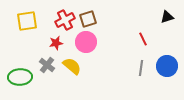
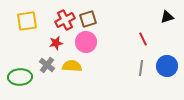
yellow semicircle: rotated 36 degrees counterclockwise
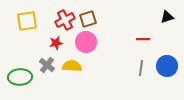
red line: rotated 64 degrees counterclockwise
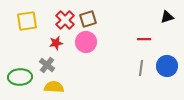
red cross: rotated 18 degrees counterclockwise
red line: moved 1 px right
yellow semicircle: moved 18 px left, 21 px down
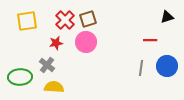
red line: moved 6 px right, 1 px down
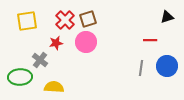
gray cross: moved 7 px left, 5 px up
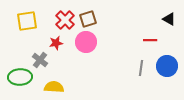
black triangle: moved 2 px right, 2 px down; rotated 48 degrees clockwise
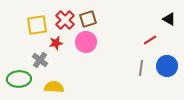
yellow square: moved 10 px right, 4 px down
red line: rotated 32 degrees counterclockwise
green ellipse: moved 1 px left, 2 px down
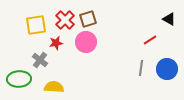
yellow square: moved 1 px left
blue circle: moved 3 px down
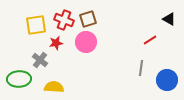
red cross: moved 1 px left; rotated 24 degrees counterclockwise
blue circle: moved 11 px down
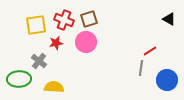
brown square: moved 1 px right
red line: moved 11 px down
gray cross: moved 1 px left, 1 px down
